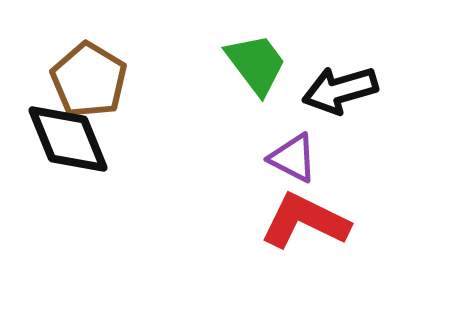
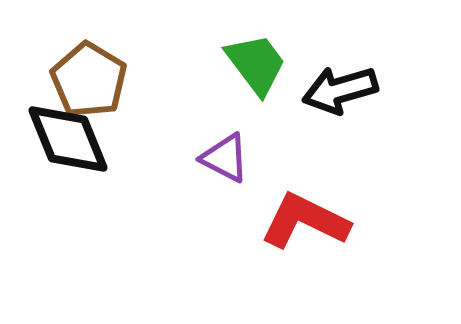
purple triangle: moved 68 px left
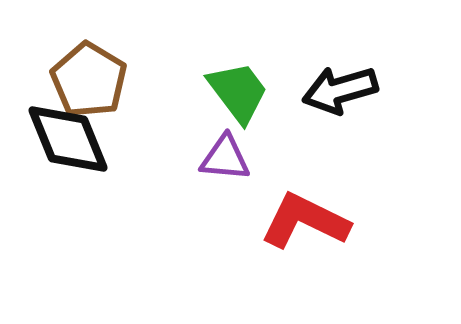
green trapezoid: moved 18 px left, 28 px down
purple triangle: rotated 22 degrees counterclockwise
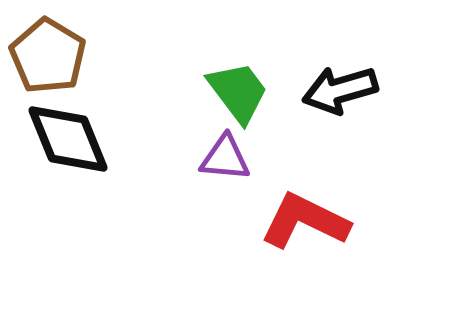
brown pentagon: moved 41 px left, 24 px up
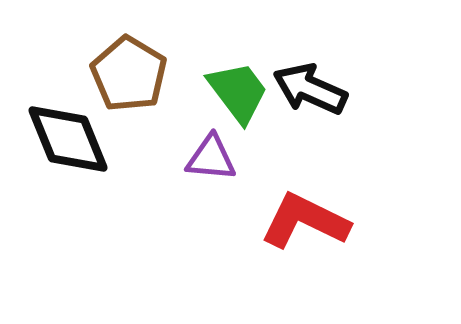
brown pentagon: moved 81 px right, 18 px down
black arrow: moved 30 px left, 1 px up; rotated 40 degrees clockwise
purple triangle: moved 14 px left
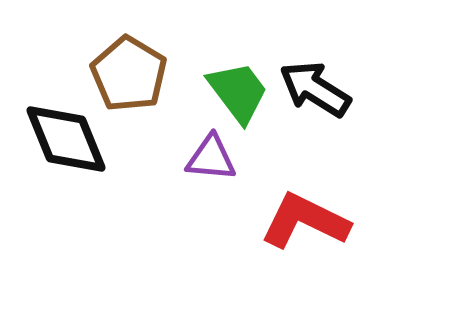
black arrow: moved 5 px right; rotated 8 degrees clockwise
black diamond: moved 2 px left
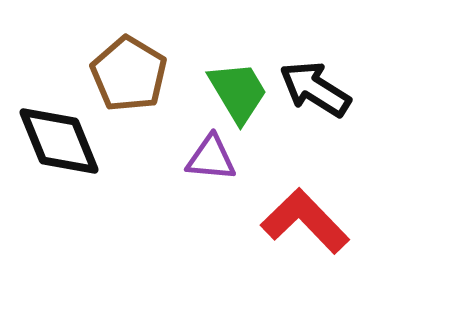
green trapezoid: rotated 6 degrees clockwise
black diamond: moved 7 px left, 2 px down
red L-shape: rotated 20 degrees clockwise
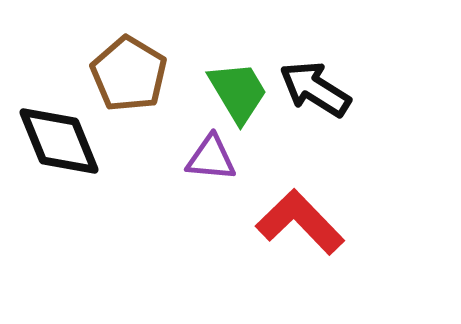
red L-shape: moved 5 px left, 1 px down
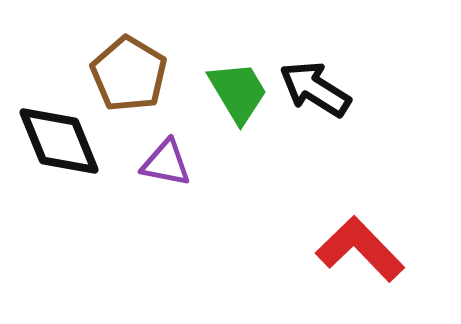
purple triangle: moved 45 px left, 5 px down; rotated 6 degrees clockwise
red L-shape: moved 60 px right, 27 px down
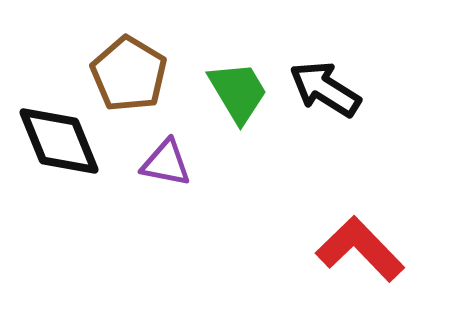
black arrow: moved 10 px right
